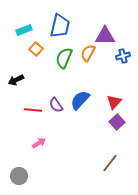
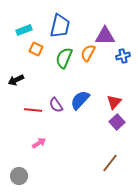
orange square: rotated 16 degrees counterclockwise
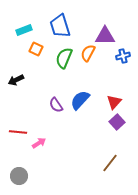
blue trapezoid: rotated 150 degrees clockwise
red line: moved 15 px left, 22 px down
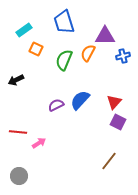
blue trapezoid: moved 4 px right, 4 px up
cyan rectangle: rotated 14 degrees counterclockwise
green semicircle: moved 2 px down
purple semicircle: rotated 98 degrees clockwise
purple square: moved 1 px right; rotated 21 degrees counterclockwise
brown line: moved 1 px left, 2 px up
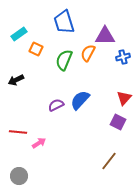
cyan rectangle: moved 5 px left, 4 px down
blue cross: moved 1 px down
red triangle: moved 10 px right, 4 px up
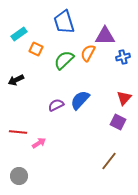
green semicircle: rotated 25 degrees clockwise
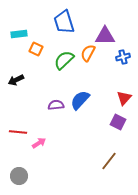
cyan rectangle: rotated 28 degrees clockwise
purple semicircle: rotated 21 degrees clockwise
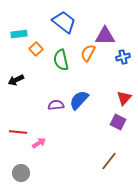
blue trapezoid: rotated 145 degrees clockwise
orange square: rotated 24 degrees clockwise
green semicircle: moved 3 px left; rotated 60 degrees counterclockwise
blue semicircle: moved 1 px left
gray circle: moved 2 px right, 3 px up
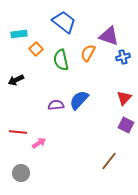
purple triangle: moved 4 px right; rotated 20 degrees clockwise
purple square: moved 8 px right, 3 px down
